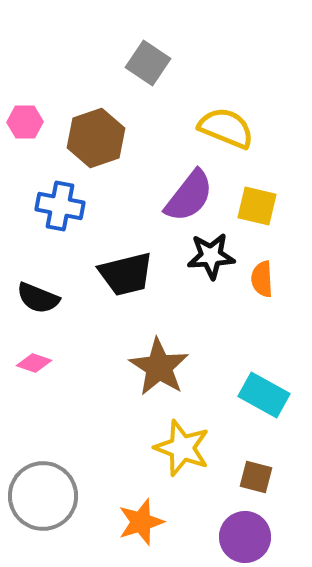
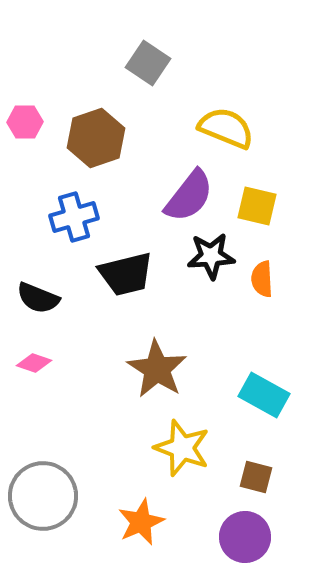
blue cross: moved 14 px right, 11 px down; rotated 27 degrees counterclockwise
brown star: moved 2 px left, 2 px down
orange star: rotated 6 degrees counterclockwise
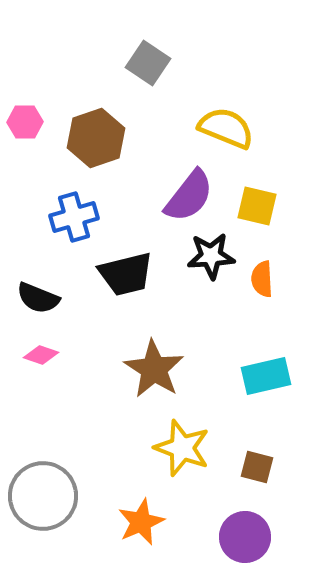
pink diamond: moved 7 px right, 8 px up
brown star: moved 3 px left
cyan rectangle: moved 2 px right, 19 px up; rotated 42 degrees counterclockwise
brown square: moved 1 px right, 10 px up
